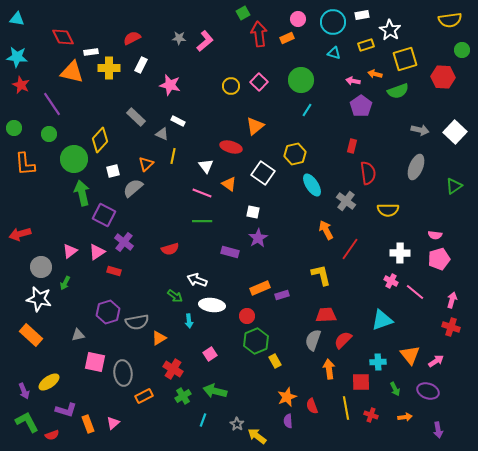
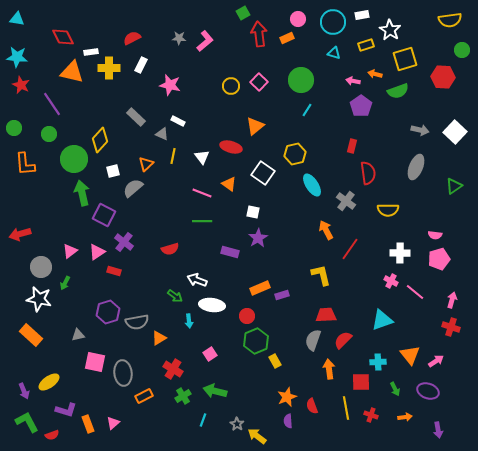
white triangle at (206, 166): moved 4 px left, 9 px up
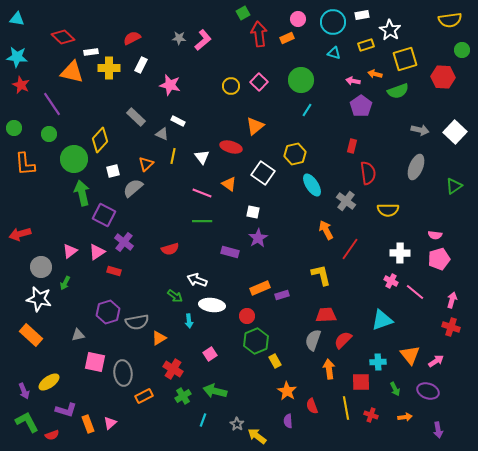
red diamond at (63, 37): rotated 20 degrees counterclockwise
pink L-shape at (205, 41): moved 2 px left, 1 px up
orange star at (287, 397): moved 6 px up; rotated 18 degrees counterclockwise
pink triangle at (113, 423): moved 3 px left
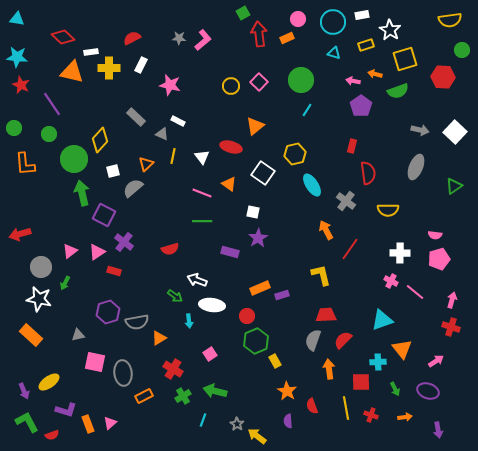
orange triangle at (410, 355): moved 8 px left, 6 px up
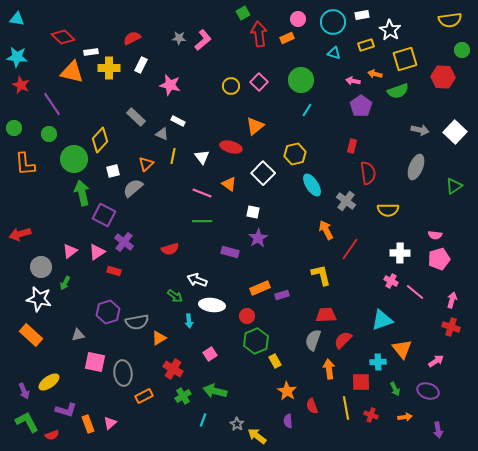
white square at (263, 173): rotated 10 degrees clockwise
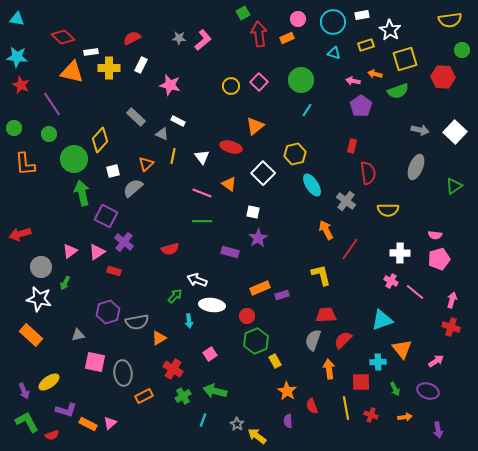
purple square at (104, 215): moved 2 px right, 1 px down
green arrow at (175, 296): rotated 84 degrees counterclockwise
orange rectangle at (88, 424): rotated 42 degrees counterclockwise
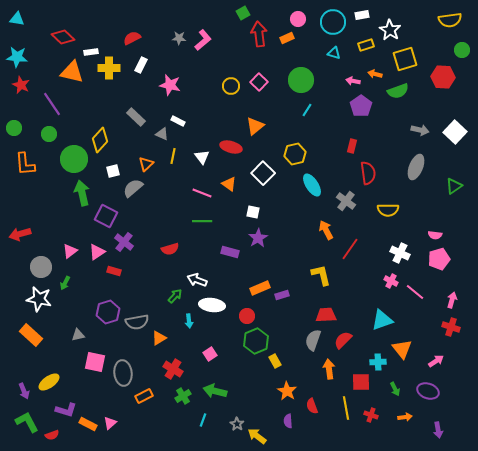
white cross at (400, 253): rotated 24 degrees clockwise
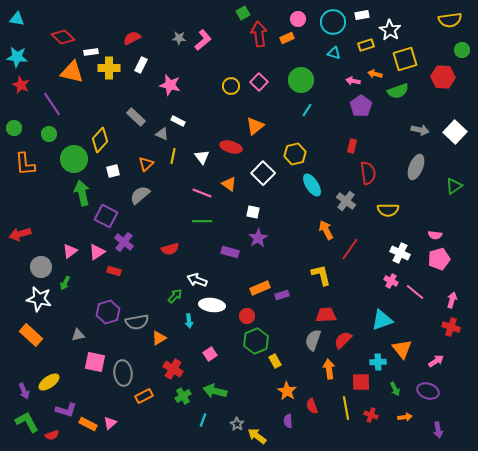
gray semicircle at (133, 188): moved 7 px right, 7 px down
